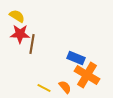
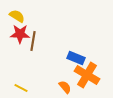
brown line: moved 1 px right, 3 px up
yellow line: moved 23 px left
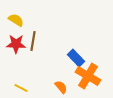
yellow semicircle: moved 1 px left, 4 px down
red star: moved 4 px left, 10 px down
blue rectangle: rotated 24 degrees clockwise
orange cross: moved 1 px right, 1 px down
orange semicircle: moved 4 px left
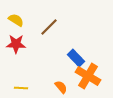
brown line: moved 16 px right, 14 px up; rotated 36 degrees clockwise
yellow line: rotated 24 degrees counterclockwise
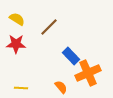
yellow semicircle: moved 1 px right, 1 px up
blue rectangle: moved 5 px left, 2 px up
orange cross: moved 3 px up; rotated 35 degrees clockwise
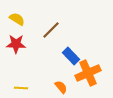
brown line: moved 2 px right, 3 px down
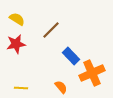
red star: rotated 12 degrees counterclockwise
orange cross: moved 4 px right
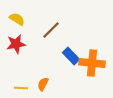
orange cross: moved 10 px up; rotated 30 degrees clockwise
orange semicircle: moved 18 px left, 3 px up; rotated 112 degrees counterclockwise
